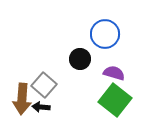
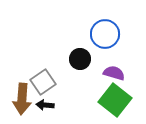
gray square: moved 1 px left, 3 px up; rotated 15 degrees clockwise
black arrow: moved 4 px right, 2 px up
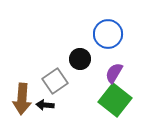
blue circle: moved 3 px right
purple semicircle: rotated 75 degrees counterclockwise
gray square: moved 12 px right, 1 px up
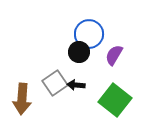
blue circle: moved 19 px left
black circle: moved 1 px left, 7 px up
purple semicircle: moved 18 px up
gray square: moved 2 px down
black arrow: moved 31 px right, 20 px up
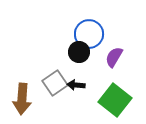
purple semicircle: moved 2 px down
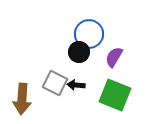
gray square: rotated 30 degrees counterclockwise
green square: moved 5 px up; rotated 16 degrees counterclockwise
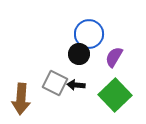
black circle: moved 2 px down
green square: rotated 24 degrees clockwise
brown arrow: moved 1 px left
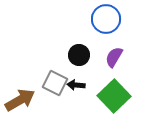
blue circle: moved 17 px right, 15 px up
black circle: moved 1 px down
green square: moved 1 px left, 1 px down
brown arrow: moved 1 px left, 1 px down; rotated 124 degrees counterclockwise
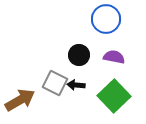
purple semicircle: rotated 70 degrees clockwise
